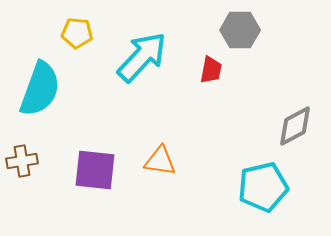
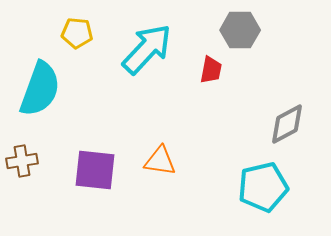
cyan arrow: moved 5 px right, 8 px up
gray diamond: moved 8 px left, 2 px up
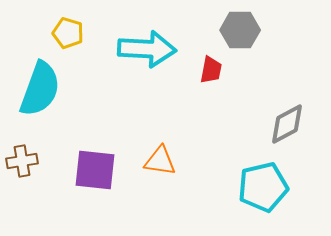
yellow pentagon: moved 9 px left; rotated 12 degrees clockwise
cyan arrow: rotated 50 degrees clockwise
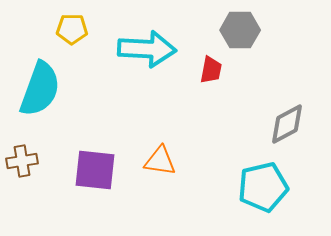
yellow pentagon: moved 4 px right, 4 px up; rotated 16 degrees counterclockwise
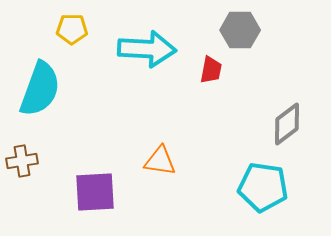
gray diamond: rotated 9 degrees counterclockwise
purple square: moved 22 px down; rotated 9 degrees counterclockwise
cyan pentagon: rotated 21 degrees clockwise
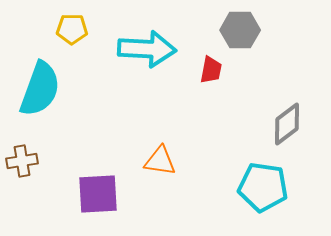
purple square: moved 3 px right, 2 px down
